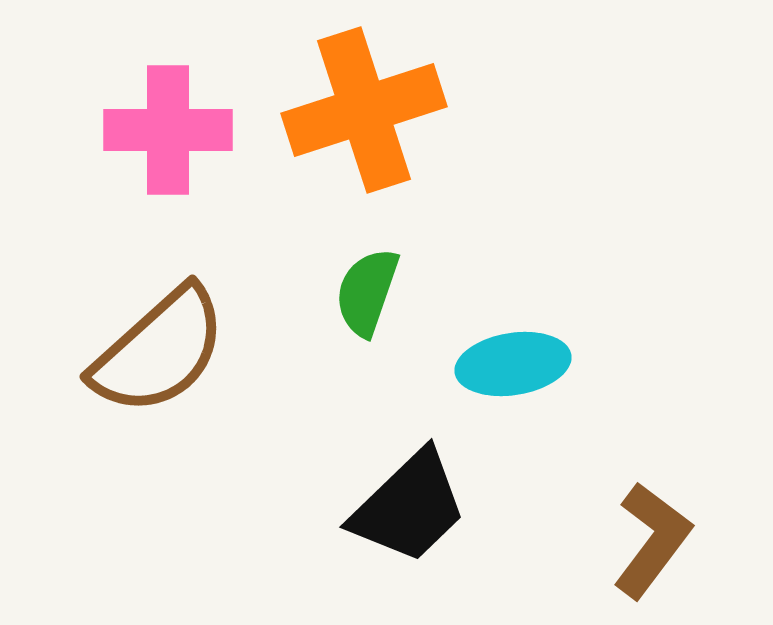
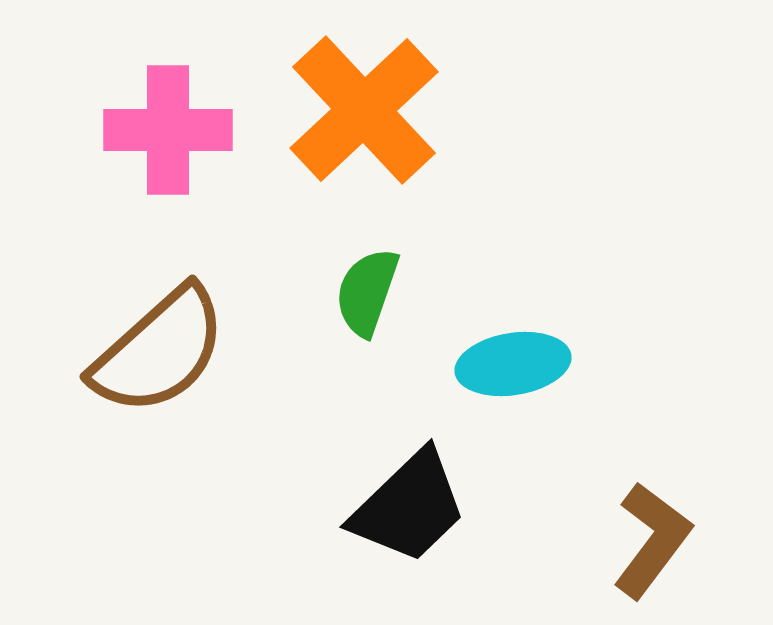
orange cross: rotated 25 degrees counterclockwise
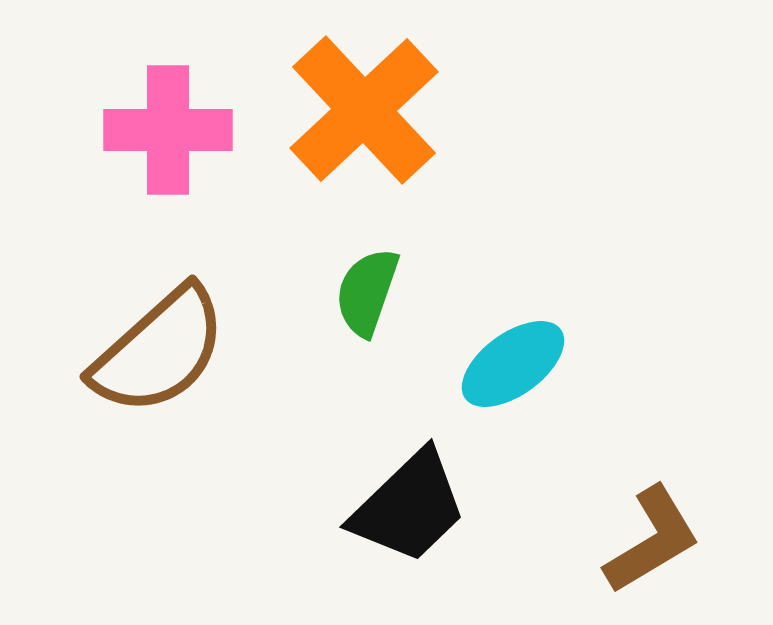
cyan ellipse: rotated 27 degrees counterclockwise
brown L-shape: rotated 22 degrees clockwise
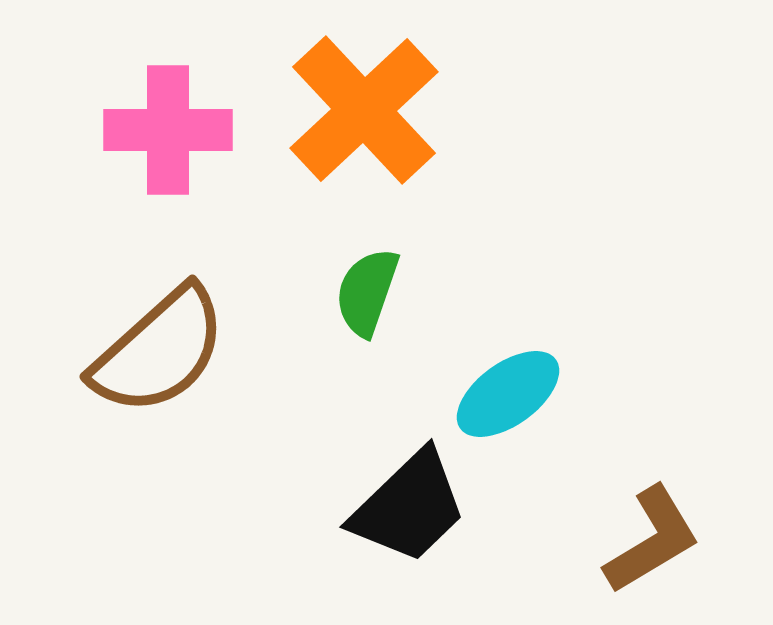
cyan ellipse: moved 5 px left, 30 px down
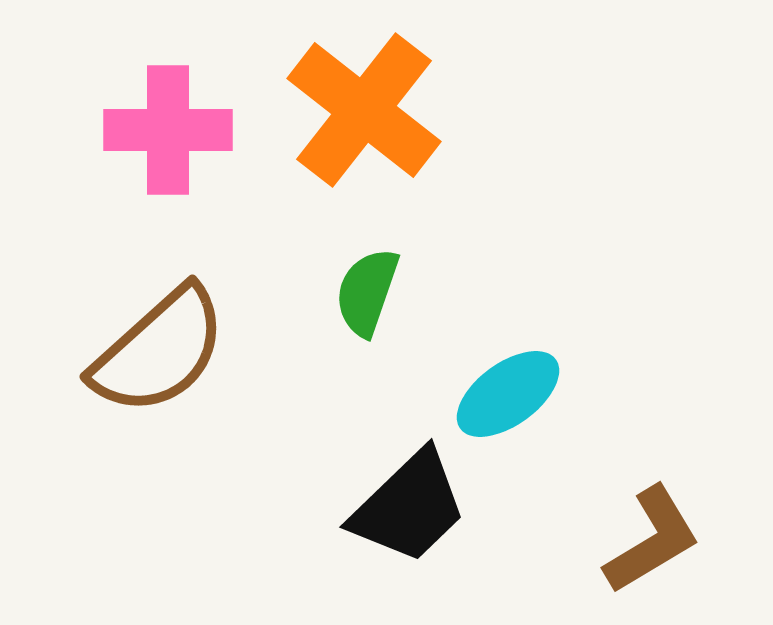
orange cross: rotated 9 degrees counterclockwise
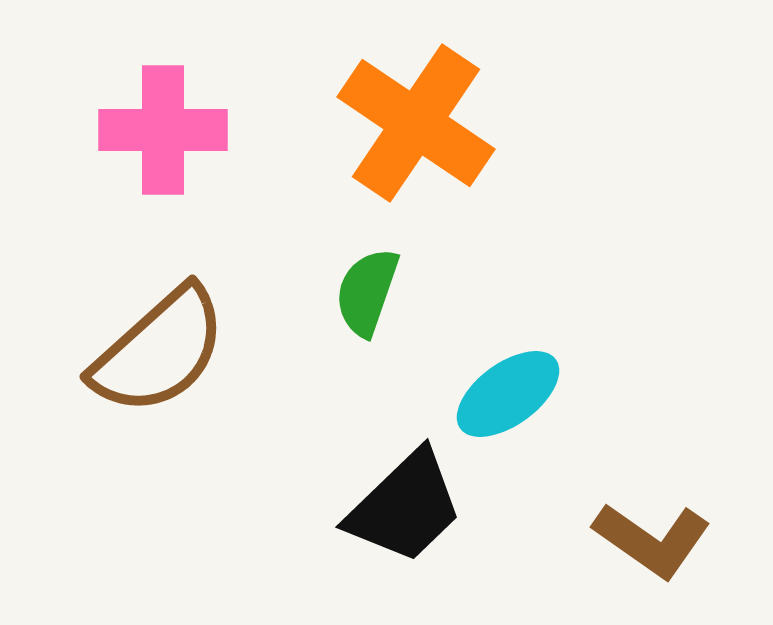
orange cross: moved 52 px right, 13 px down; rotated 4 degrees counterclockwise
pink cross: moved 5 px left
black trapezoid: moved 4 px left
brown L-shape: rotated 66 degrees clockwise
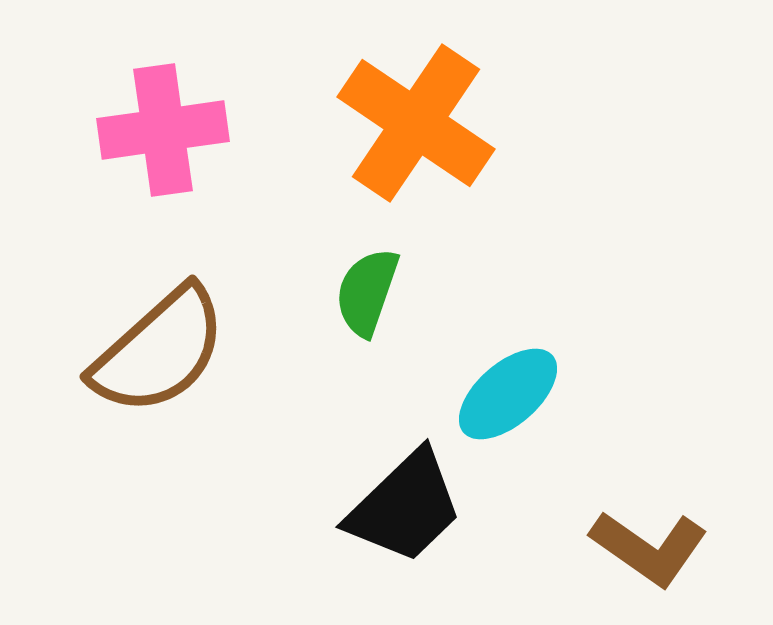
pink cross: rotated 8 degrees counterclockwise
cyan ellipse: rotated 5 degrees counterclockwise
brown L-shape: moved 3 px left, 8 px down
